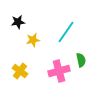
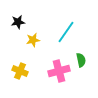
yellow cross: rotated 14 degrees counterclockwise
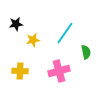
black star: moved 2 px left, 2 px down
cyan line: moved 1 px left, 1 px down
green semicircle: moved 5 px right, 8 px up
yellow cross: rotated 21 degrees counterclockwise
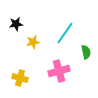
yellow star: moved 2 px down
yellow cross: moved 7 px down; rotated 14 degrees clockwise
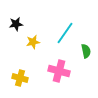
green semicircle: moved 1 px up
pink cross: rotated 30 degrees clockwise
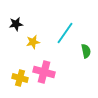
pink cross: moved 15 px left, 1 px down
